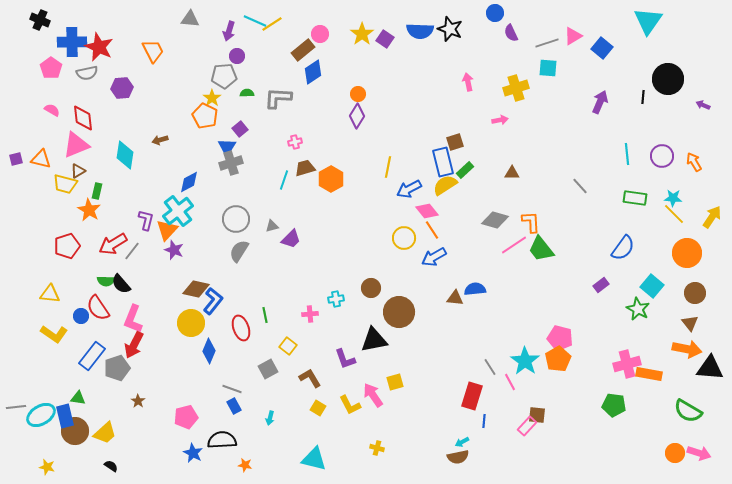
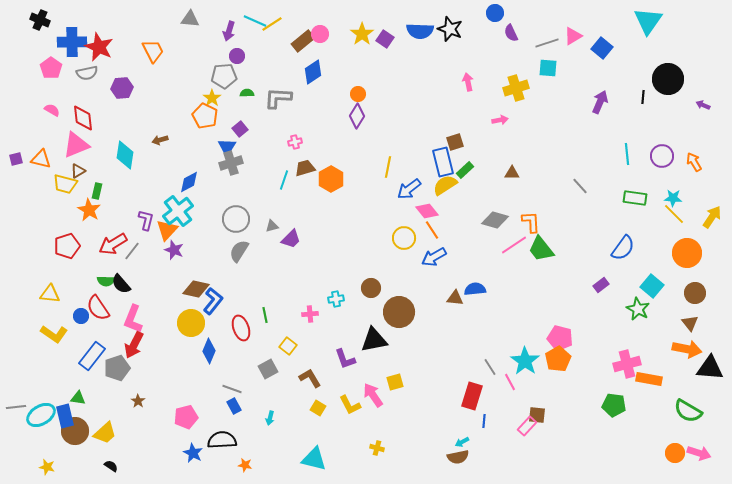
brown rectangle at (303, 50): moved 9 px up
blue arrow at (409, 189): rotated 10 degrees counterclockwise
orange rectangle at (649, 374): moved 5 px down
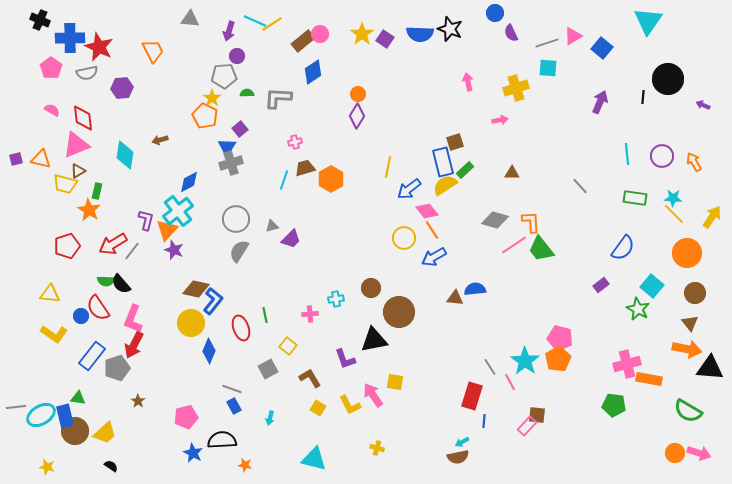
blue semicircle at (420, 31): moved 3 px down
blue cross at (72, 42): moved 2 px left, 4 px up
yellow square at (395, 382): rotated 24 degrees clockwise
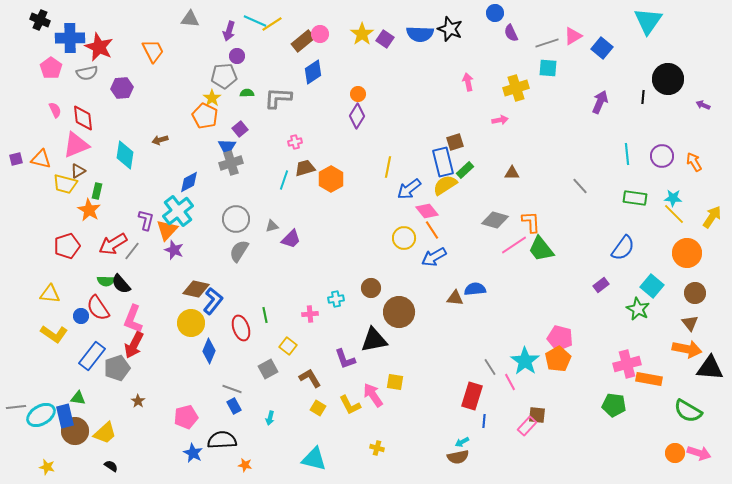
pink semicircle at (52, 110): moved 3 px right; rotated 35 degrees clockwise
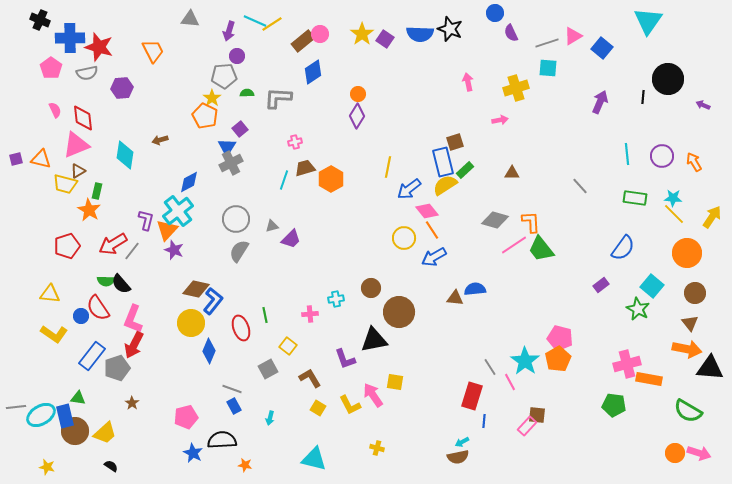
red star at (99, 47): rotated 8 degrees counterclockwise
gray cross at (231, 163): rotated 10 degrees counterclockwise
brown star at (138, 401): moved 6 px left, 2 px down
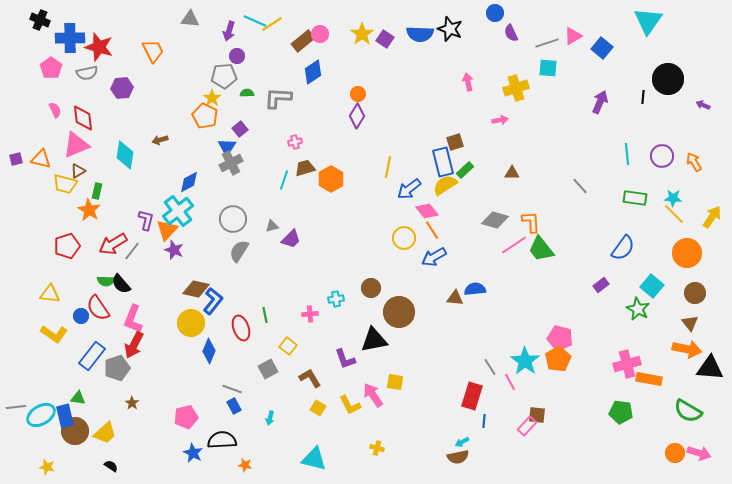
gray circle at (236, 219): moved 3 px left
green pentagon at (614, 405): moved 7 px right, 7 px down
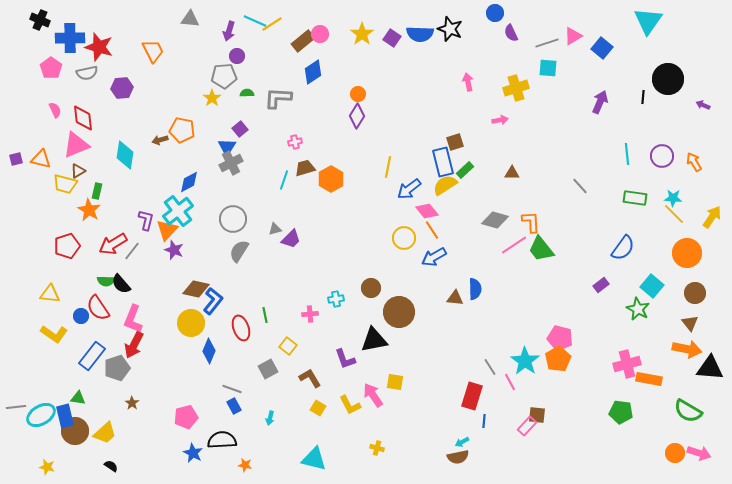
purple square at (385, 39): moved 7 px right, 1 px up
orange pentagon at (205, 116): moved 23 px left, 14 px down; rotated 15 degrees counterclockwise
gray triangle at (272, 226): moved 3 px right, 3 px down
blue semicircle at (475, 289): rotated 95 degrees clockwise
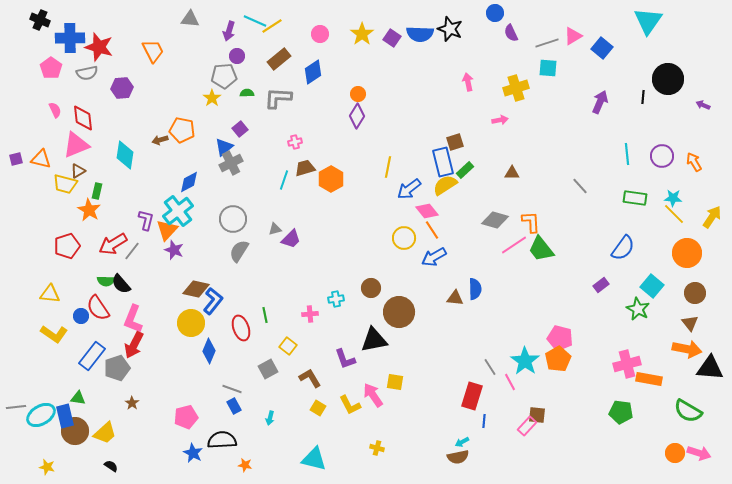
yellow line at (272, 24): moved 2 px down
brown rectangle at (303, 41): moved 24 px left, 18 px down
blue triangle at (227, 147): moved 3 px left; rotated 18 degrees clockwise
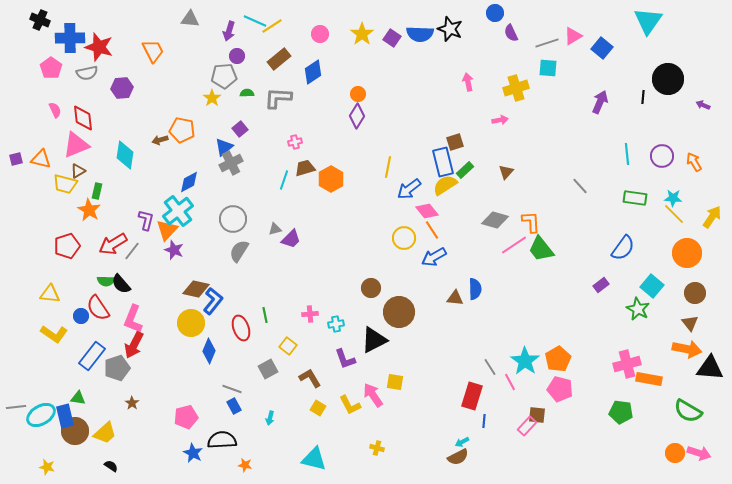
brown triangle at (512, 173): moved 6 px left, 1 px up; rotated 49 degrees counterclockwise
cyan cross at (336, 299): moved 25 px down
pink pentagon at (560, 338): moved 51 px down
black triangle at (374, 340): rotated 16 degrees counterclockwise
brown semicircle at (458, 457): rotated 15 degrees counterclockwise
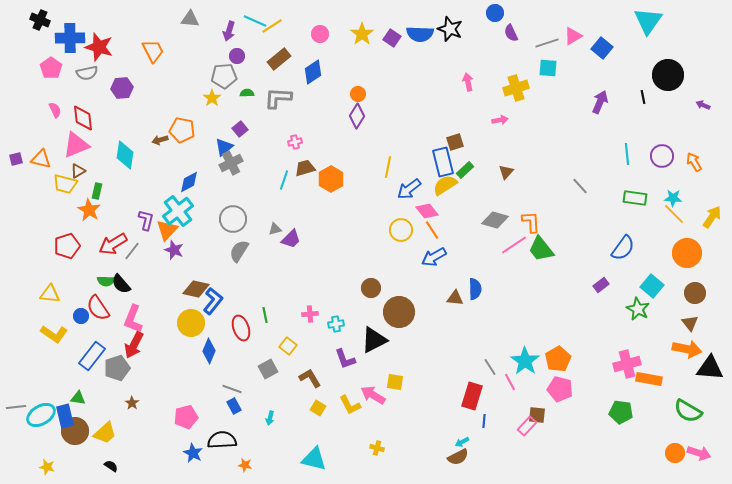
black circle at (668, 79): moved 4 px up
black line at (643, 97): rotated 16 degrees counterclockwise
yellow circle at (404, 238): moved 3 px left, 8 px up
pink arrow at (373, 395): rotated 25 degrees counterclockwise
